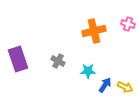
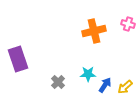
gray cross: moved 21 px down; rotated 16 degrees clockwise
cyan star: moved 3 px down
yellow arrow: rotated 112 degrees clockwise
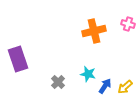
cyan star: rotated 14 degrees clockwise
blue arrow: moved 1 px down
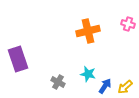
orange cross: moved 6 px left
gray cross: rotated 16 degrees counterclockwise
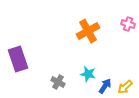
orange cross: rotated 15 degrees counterclockwise
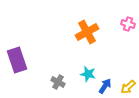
orange cross: moved 1 px left, 1 px down
purple rectangle: moved 1 px left, 1 px down
yellow arrow: moved 3 px right
